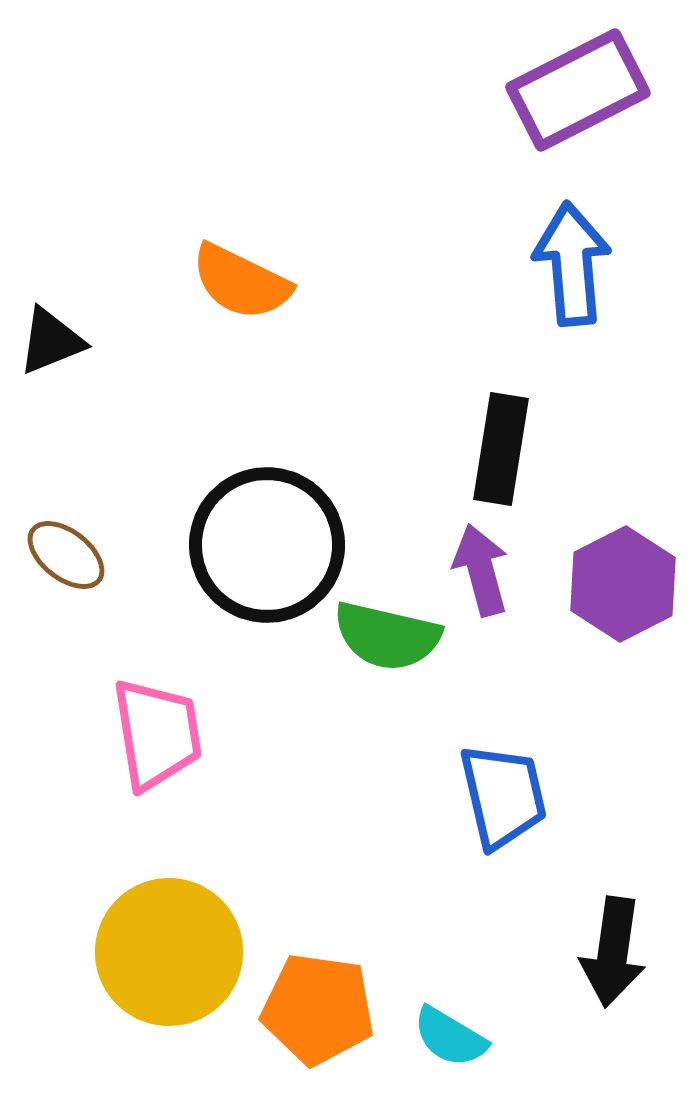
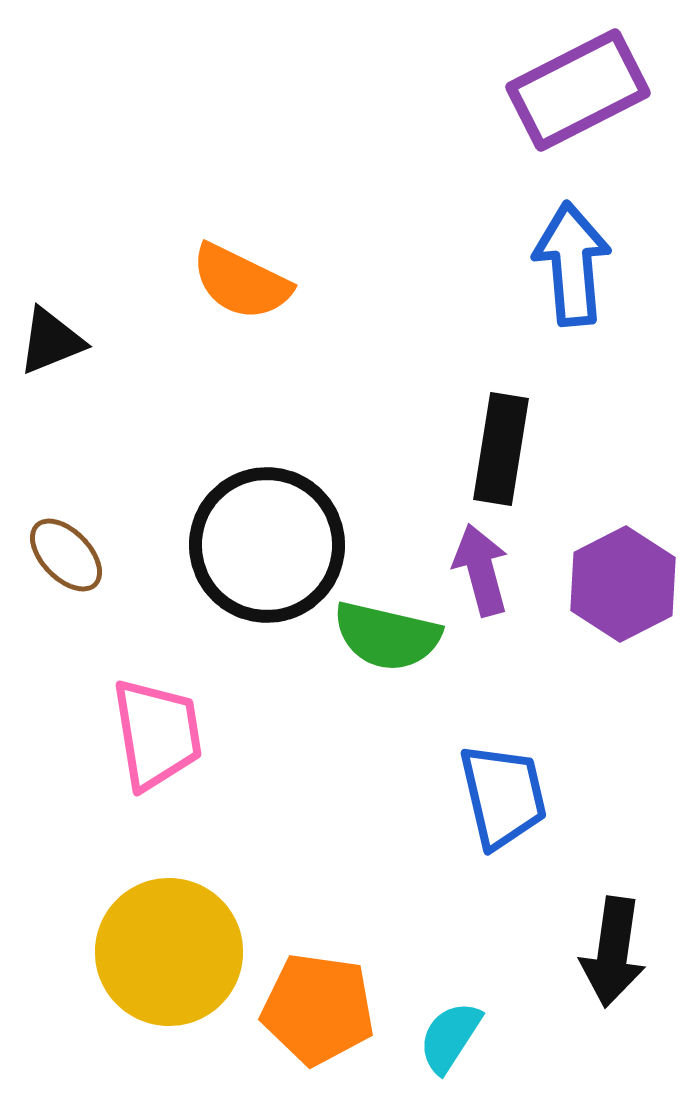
brown ellipse: rotated 8 degrees clockwise
cyan semicircle: rotated 92 degrees clockwise
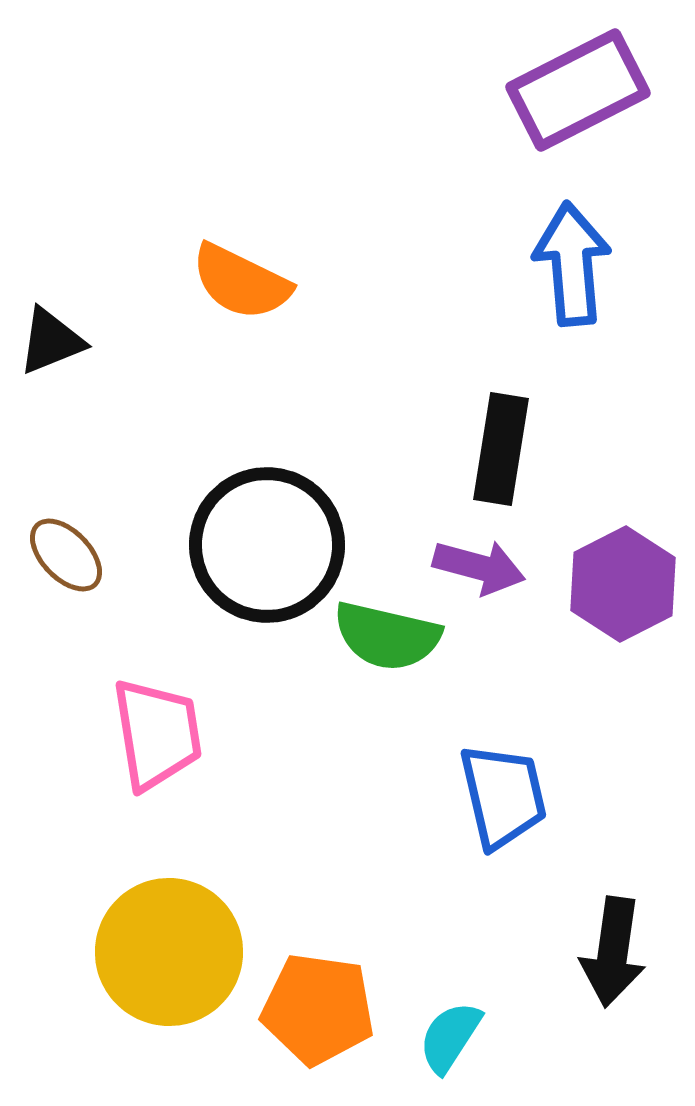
purple arrow: moved 2 px left, 3 px up; rotated 120 degrees clockwise
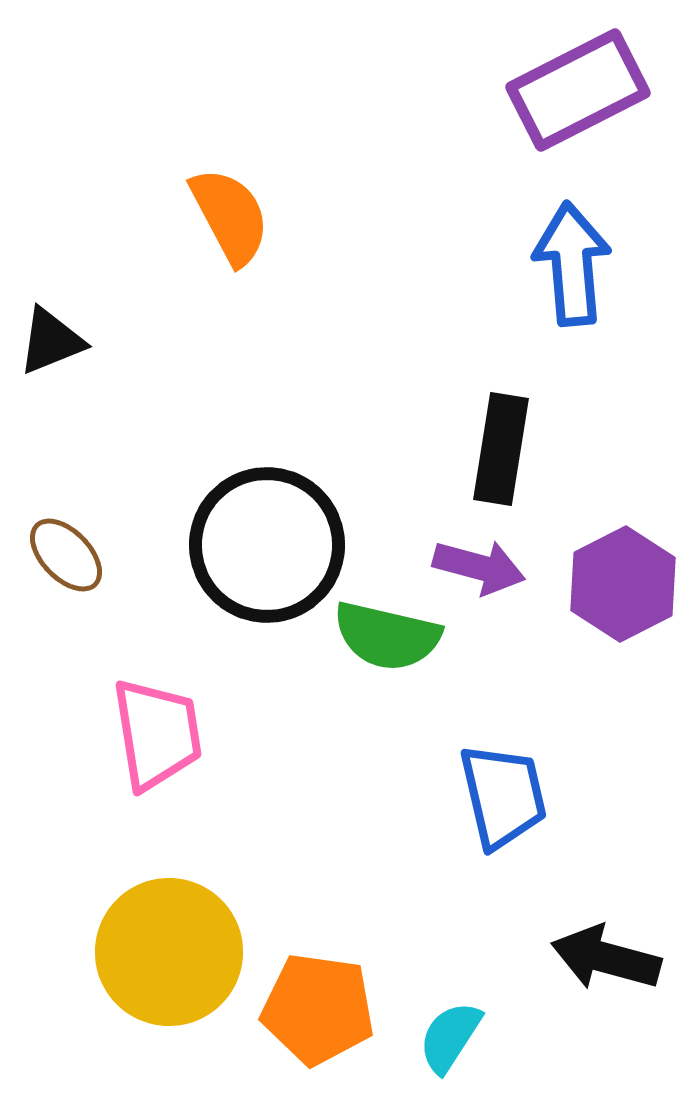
orange semicircle: moved 11 px left, 66 px up; rotated 144 degrees counterclockwise
black arrow: moved 7 px left, 6 px down; rotated 97 degrees clockwise
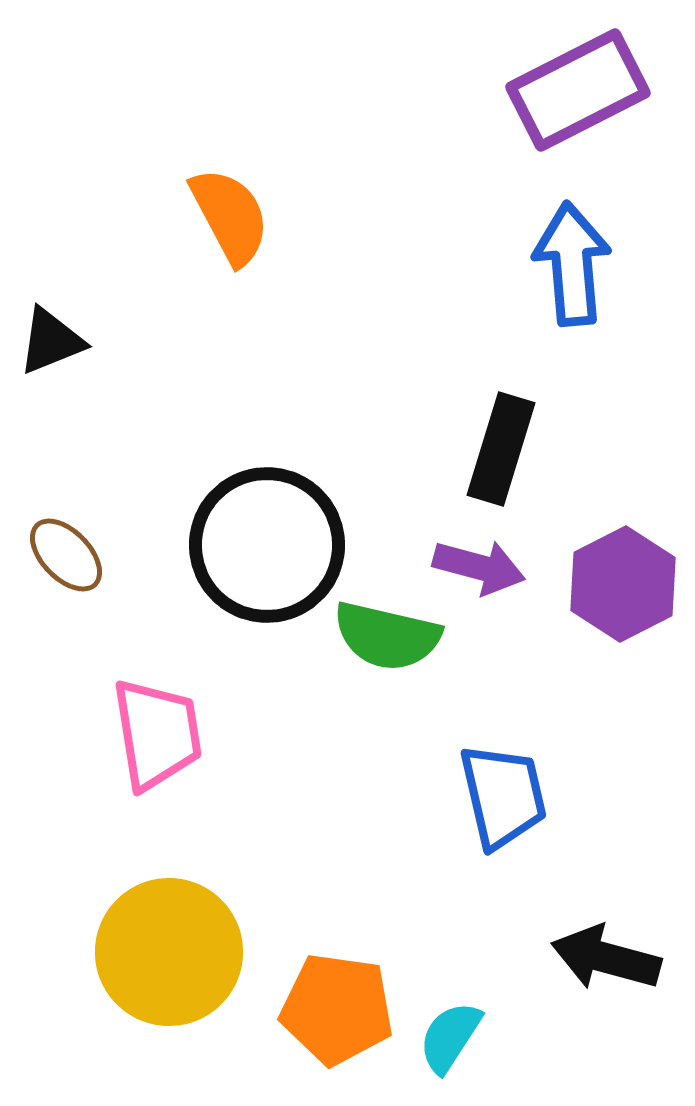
black rectangle: rotated 8 degrees clockwise
orange pentagon: moved 19 px right
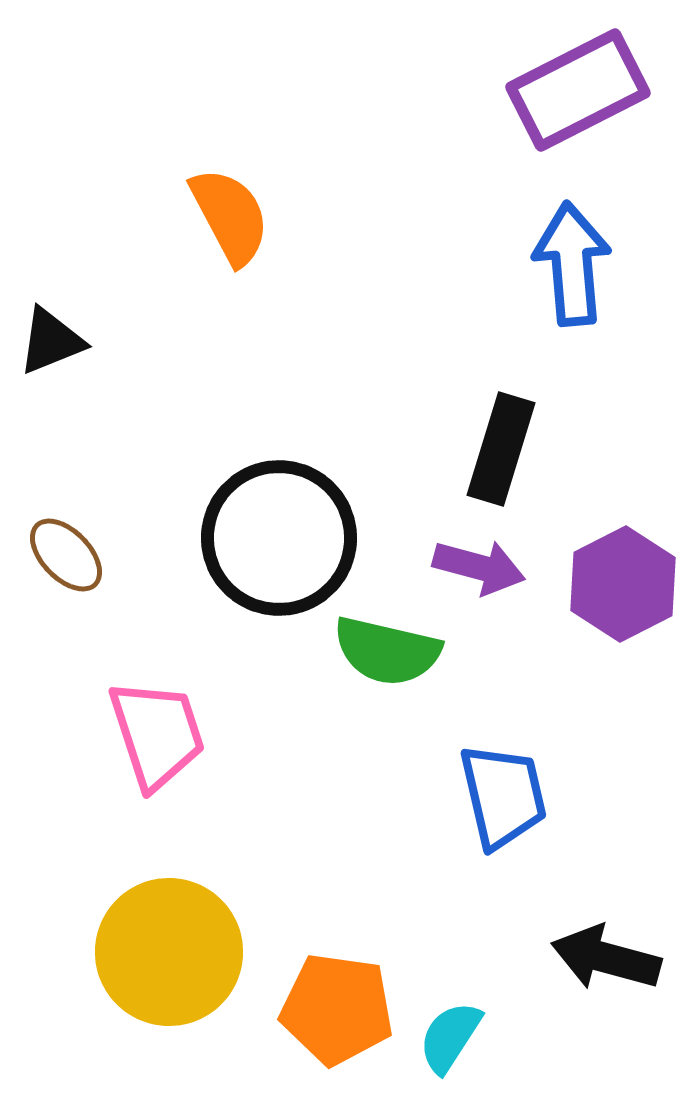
black circle: moved 12 px right, 7 px up
green semicircle: moved 15 px down
pink trapezoid: rotated 9 degrees counterclockwise
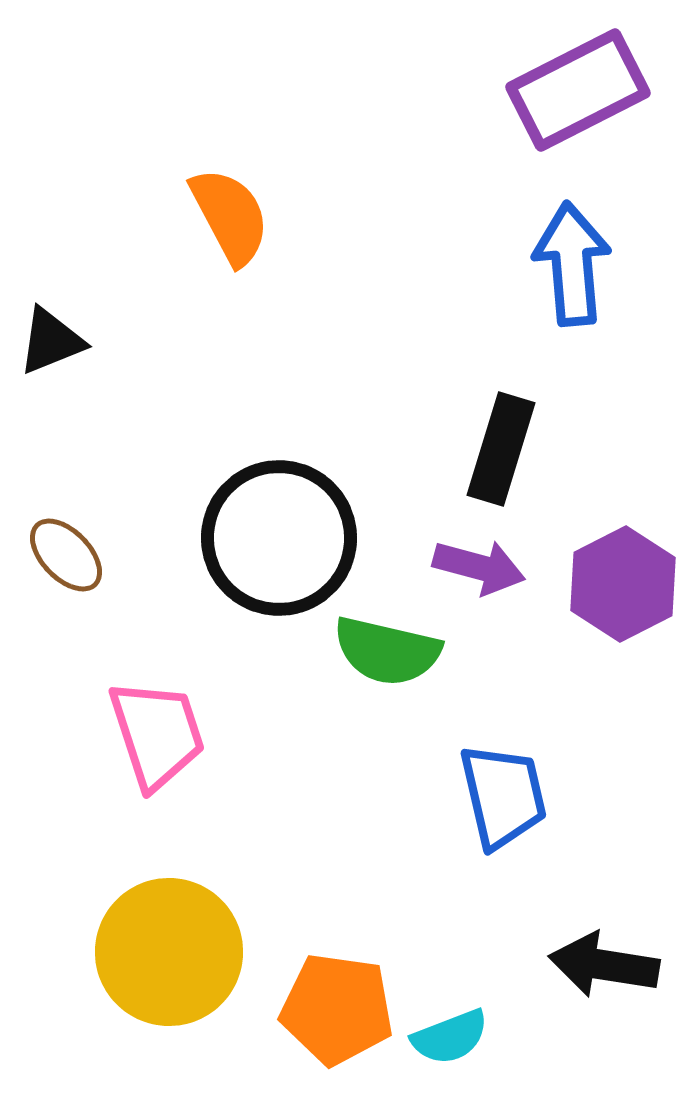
black arrow: moved 2 px left, 7 px down; rotated 6 degrees counterclockwise
cyan semicircle: rotated 144 degrees counterclockwise
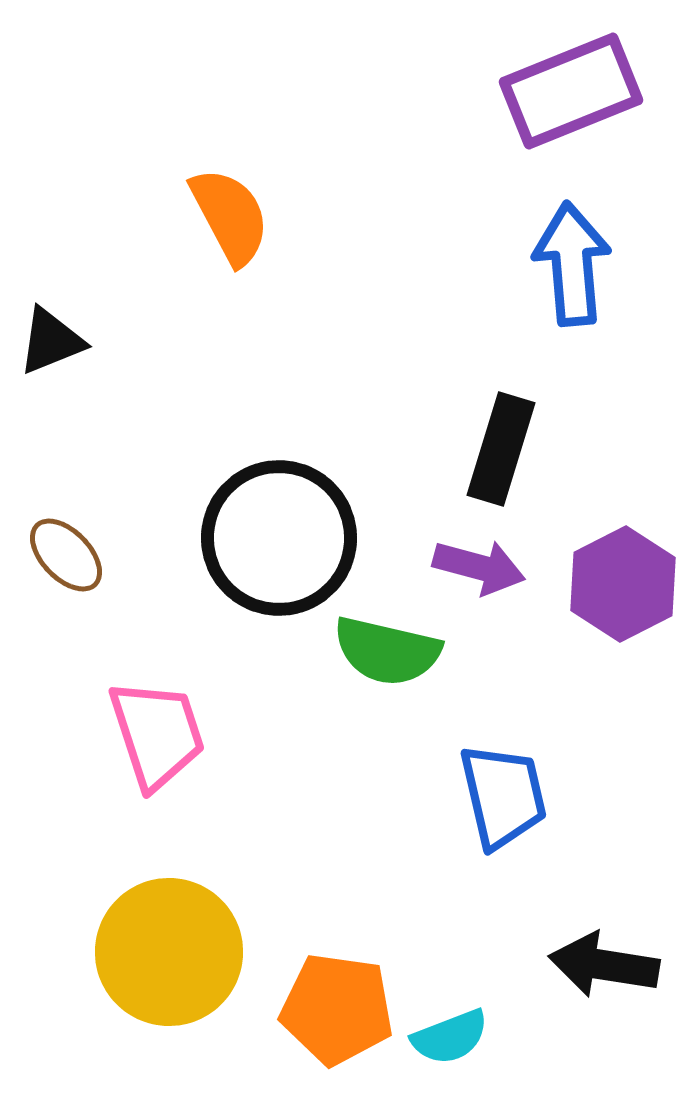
purple rectangle: moved 7 px left, 1 px down; rotated 5 degrees clockwise
